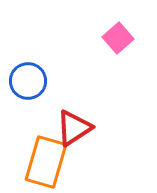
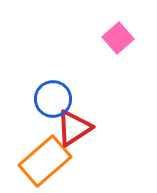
blue circle: moved 25 px right, 18 px down
orange rectangle: moved 1 px left, 1 px up; rotated 33 degrees clockwise
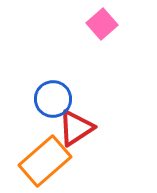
pink square: moved 16 px left, 14 px up
red triangle: moved 2 px right
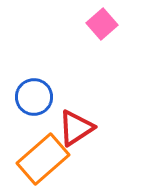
blue circle: moved 19 px left, 2 px up
orange rectangle: moved 2 px left, 2 px up
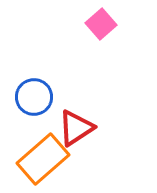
pink square: moved 1 px left
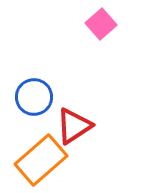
red triangle: moved 2 px left, 2 px up
orange rectangle: moved 2 px left, 1 px down
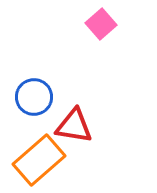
red triangle: rotated 42 degrees clockwise
orange rectangle: moved 2 px left
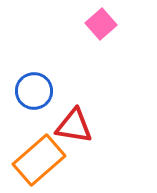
blue circle: moved 6 px up
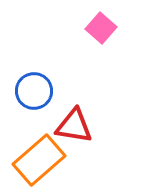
pink square: moved 4 px down; rotated 8 degrees counterclockwise
